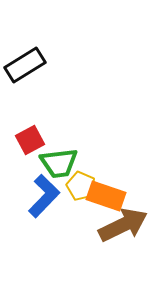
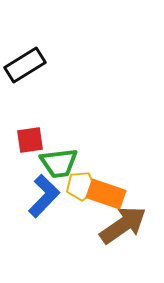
red square: rotated 20 degrees clockwise
yellow pentagon: rotated 28 degrees counterclockwise
orange rectangle: moved 2 px up
brown arrow: rotated 9 degrees counterclockwise
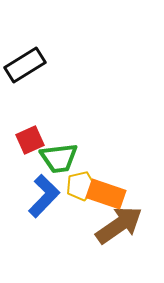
red square: rotated 16 degrees counterclockwise
green trapezoid: moved 5 px up
yellow pentagon: rotated 8 degrees counterclockwise
brown arrow: moved 4 px left
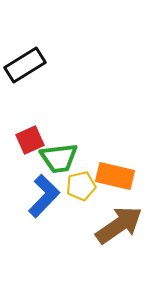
orange rectangle: moved 9 px right, 18 px up; rotated 6 degrees counterclockwise
